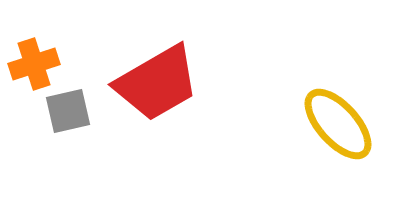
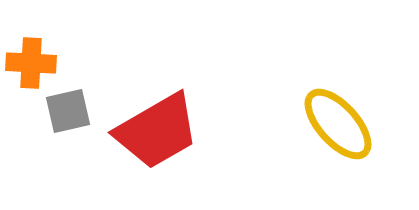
orange cross: moved 3 px left, 1 px up; rotated 21 degrees clockwise
red trapezoid: moved 48 px down
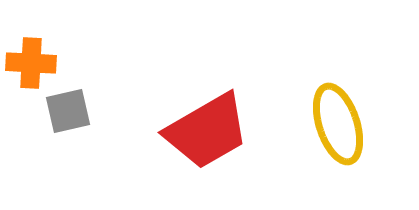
yellow ellipse: rotated 24 degrees clockwise
red trapezoid: moved 50 px right
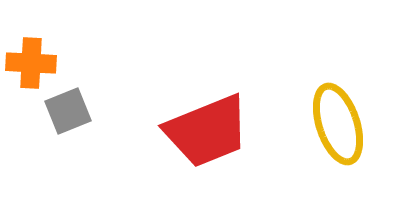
gray square: rotated 9 degrees counterclockwise
red trapezoid: rotated 8 degrees clockwise
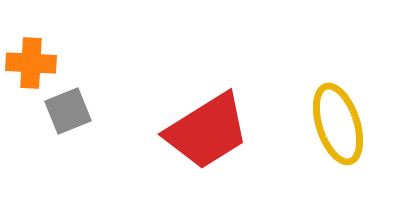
red trapezoid: rotated 10 degrees counterclockwise
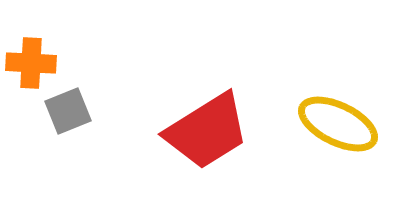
yellow ellipse: rotated 46 degrees counterclockwise
